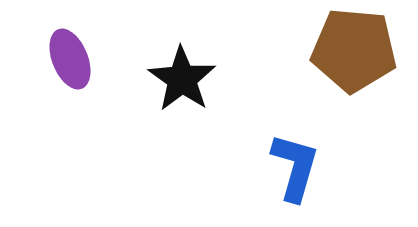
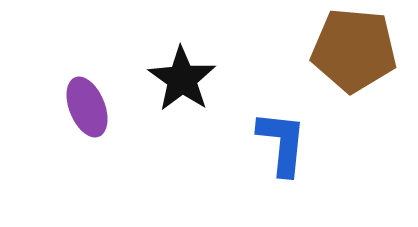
purple ellipse: moved 17 px right, 48 px down
blue L-shape: moved 13 px left, 24 px up; rotated 10 degrees counterclockwise
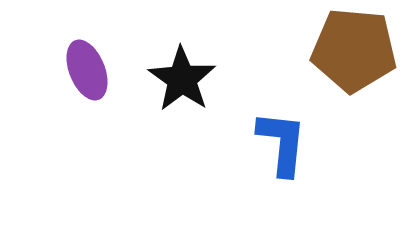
purple ellipse: moved 37 px up
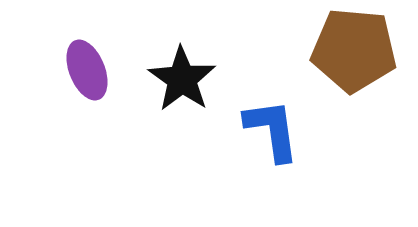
blue L-shape: moved 10 px left, 13 px up; rotated 14 degrees counterclockwise
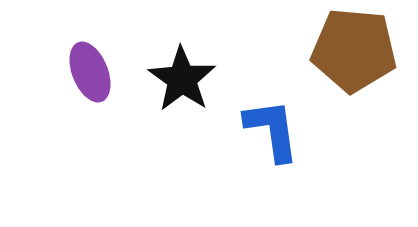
purple ellipse: moved 3 px right, 2 px down
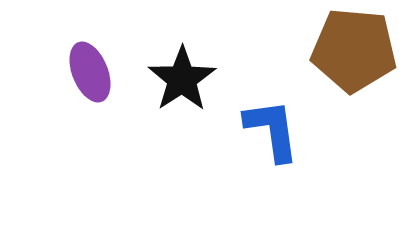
black star: rotated 4 degrees clockwise
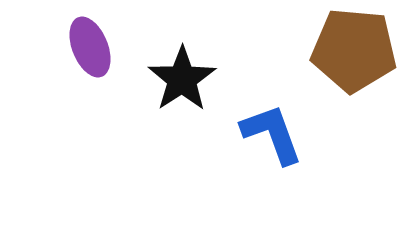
purple ellipse: moved 25 px up
blue L-shape: moved 4 px down; rotated 12 degrees counterclockwise
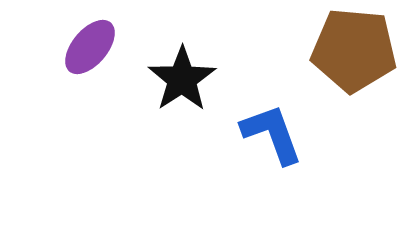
purple ellipse: rotated 62 degrees clockwise
